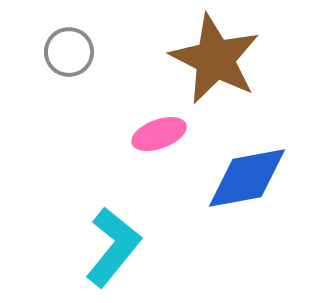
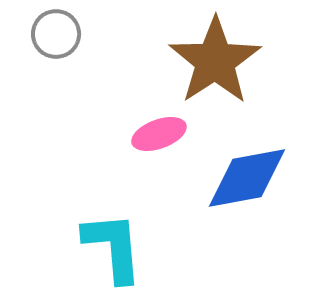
gray circle: moved 13 px left, 18 px up
brown star: moved 2 px down; rotated 12 degrees clockwise
cyan L-shape: rotated 44 degrees counterclockwise
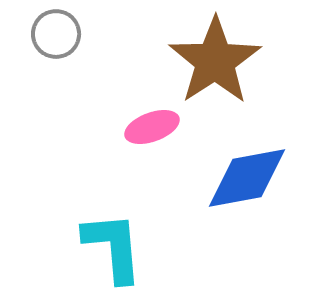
pink ellipse: moved 7 px left, 7 px up
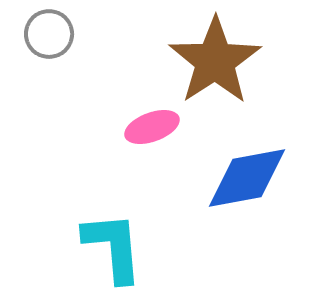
gray circle: moved 7 px left
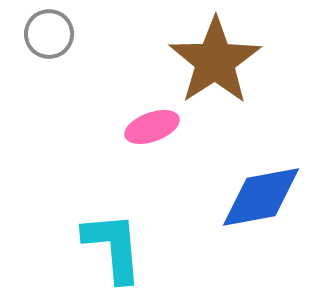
blue diamond: moved 14 px right, 19 px down
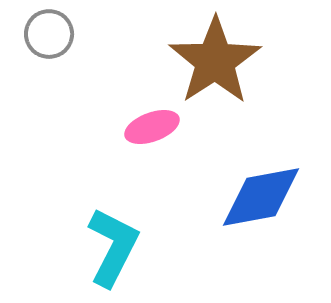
cyan L-shape: rotated 32 degrees clockwise
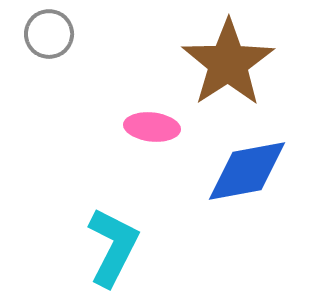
brown star: moved 13 px right, 2 px down
pink ellipse: rotated 26 degrees clockwise
blue diamond: moved 14 px left, 26 px up
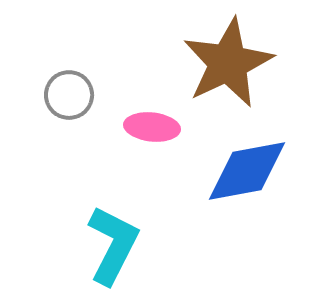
gray circle: moved 20 px right, 61 px down
brown star: rotated 8 degrees clockwise
cyan L-shape: moved 2 px up
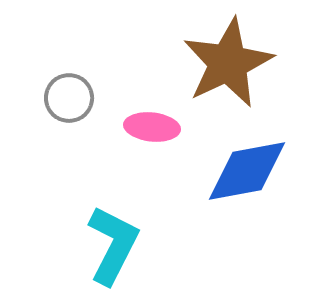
gray circle: moved 3 px down
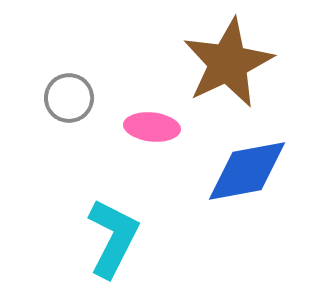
cyan L-shape: moved 7 px up
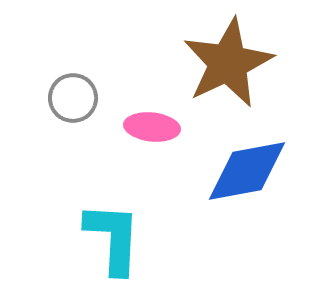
gray circle: moved 4 px right
cyan L-shape: rotated 24 degrees counterclockwise
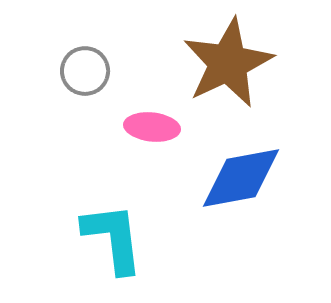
gray circle: moved 12 px right, 27 px up
blue diamond: moved 6 px left, 7 px down
cyan L-shape: rotated 10 degrees counterclockwise
